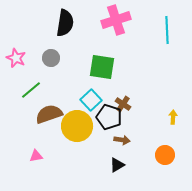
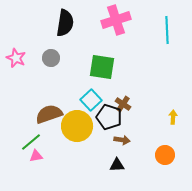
green line: moved 52 px down
black triangle: rotated 28 degrees clockwise
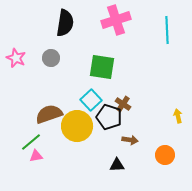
yellow arrow: moved 5 px right, 1 px up; rotated 16 degrees counterclockwise
brown arrow: moved 8 px right
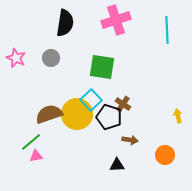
yellow circle: moved 12 px up
